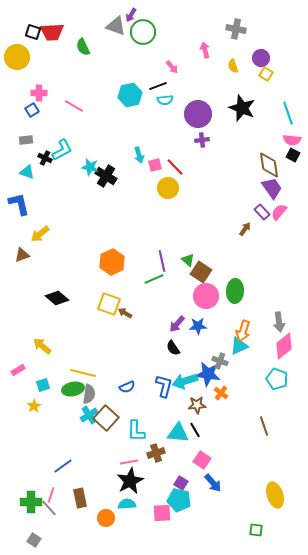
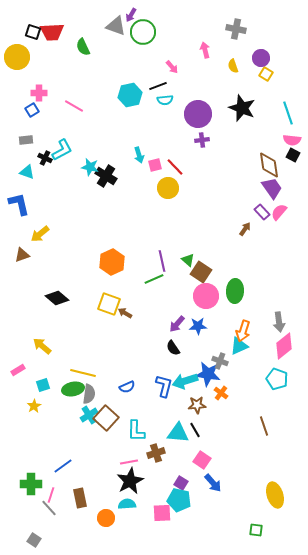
green cross at (31, 502): moved 18 px up
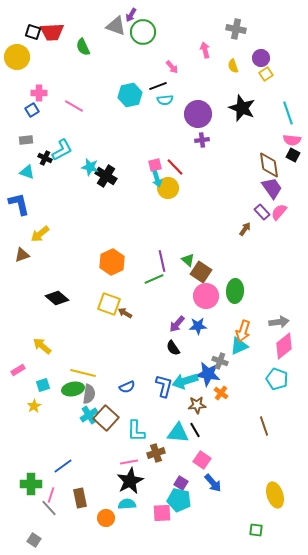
yellow square at (266, 74): rotated 24 degrees clockwise
cyan arrow at (139, 155): moved 18 px right, 24 px down
gray arrow at (279, 322): rotated 90 degrees counterclockwise
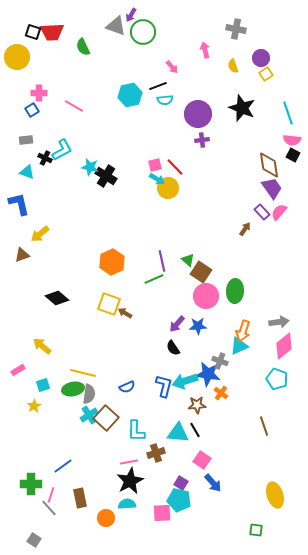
cyan arrow at (157, 179): rotated 42 degrees counterclockwise
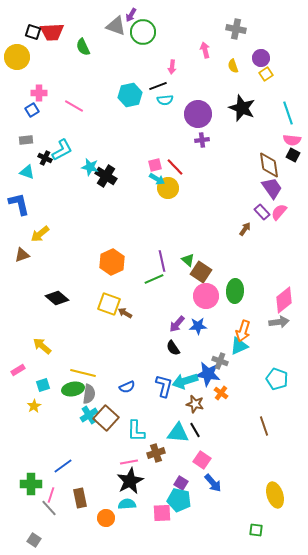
pink arrow at (172, 67): rotated 48 degrees clockwise
pink diamond at (284, 346): moved 46 px up
brown star at (197, 405): moved 2 px left, 1 px up; rotated 18 degrees clockwise
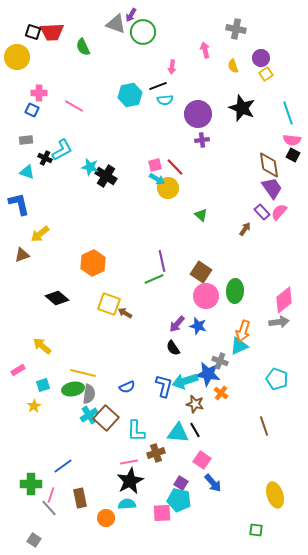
gray triangle at (116, 26): moved 2 px up
blue square at (32, 110): rotated 32 degrees counterclockwise
green triangle at (188, 260): moved 13 px right, 45 px up
orange hexagon at (112, 262): moved 19 px left, 1 px down
blue star at (198, 326): rotated 18 degrees clockwise
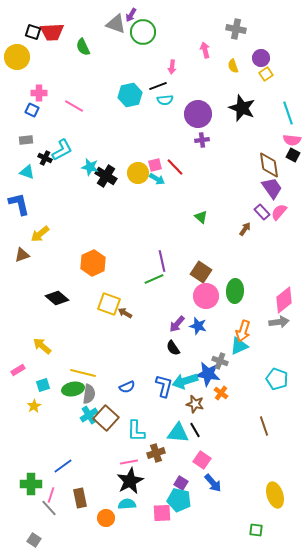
yellow circle at (168, 188): moved 30 px left, 15 px up
green triangle at (201, 215): moved 2 px down
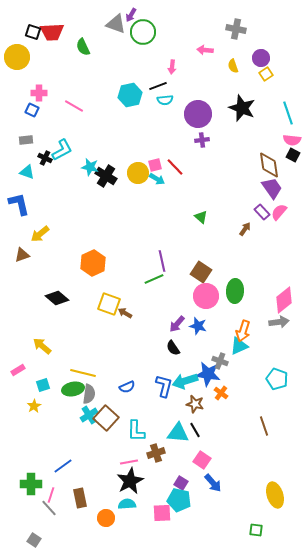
pink arrow at (205, 50): rotated 70 degrees counterclockwise
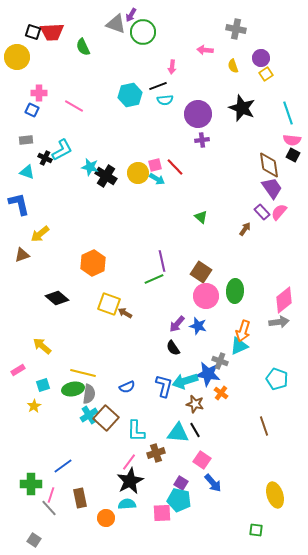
pink line at (129, 462): rotated 42 degrees counterclockwise
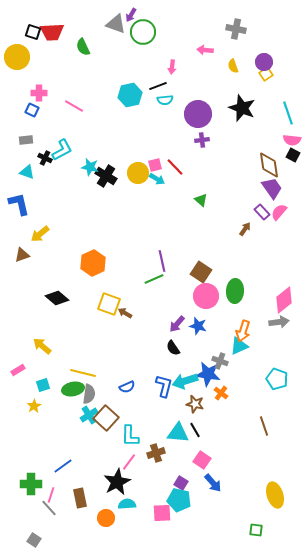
purple circle at (261, 58): moved 3 px right, 4 px down
green triangle at (201, 217): moved 17 px up
cyan L-shape at (136, 431): moved 6 px left, 5 px down
black star at (130, 481): moved 13 px left, 1 px down
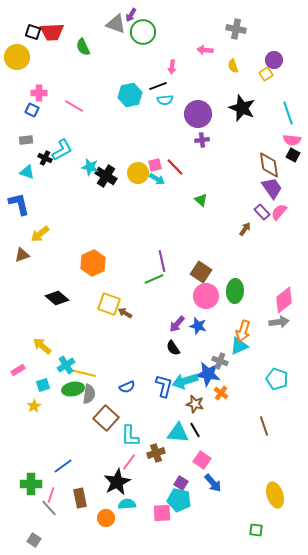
purple circle at (264, 62): moved 10 px right, 2 px up
cyan cross at (89, 415): moved 23 px left, 50 px up
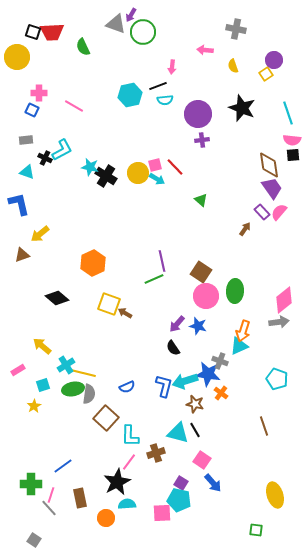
black square at (293, 155): rotated 32 degrees counterclockwise
cyan triangle at (178, 433): rotated 10 degrees clockwise
